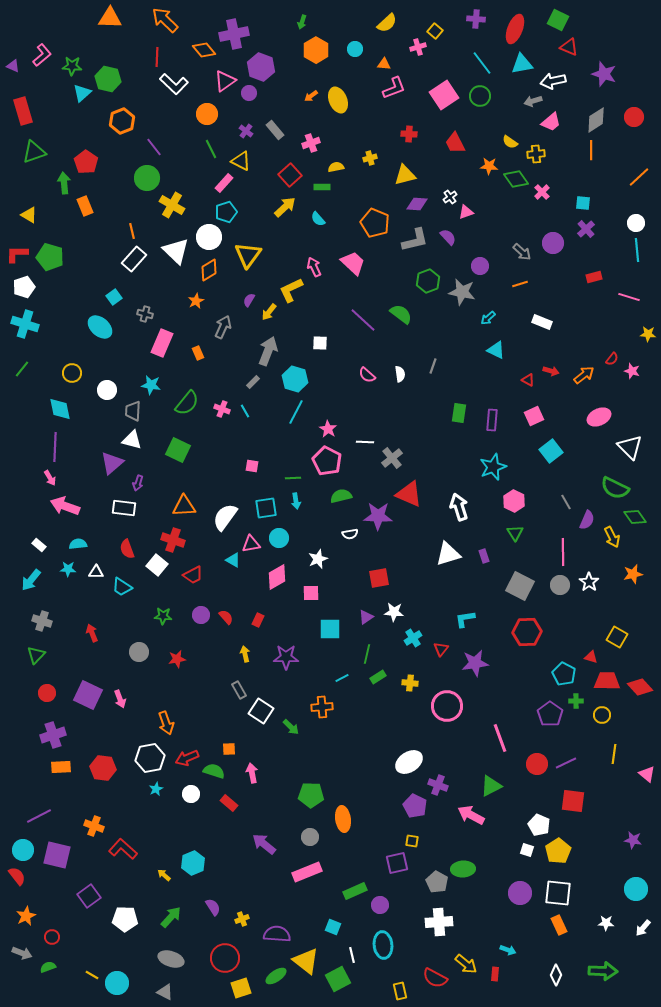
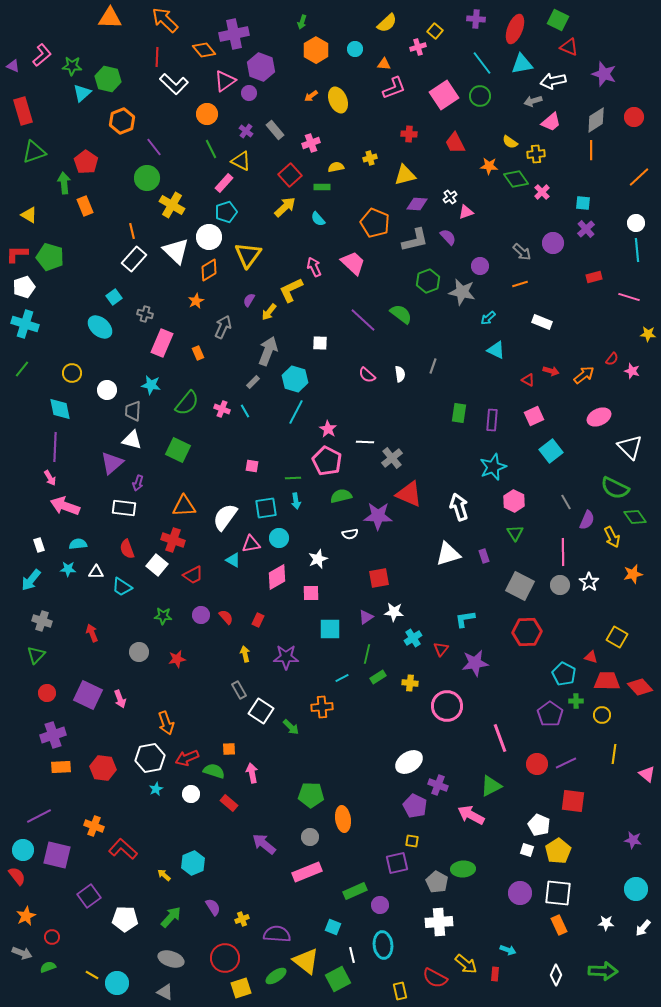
white rectangle at (39, 545): rotated 32 degrees clockwise
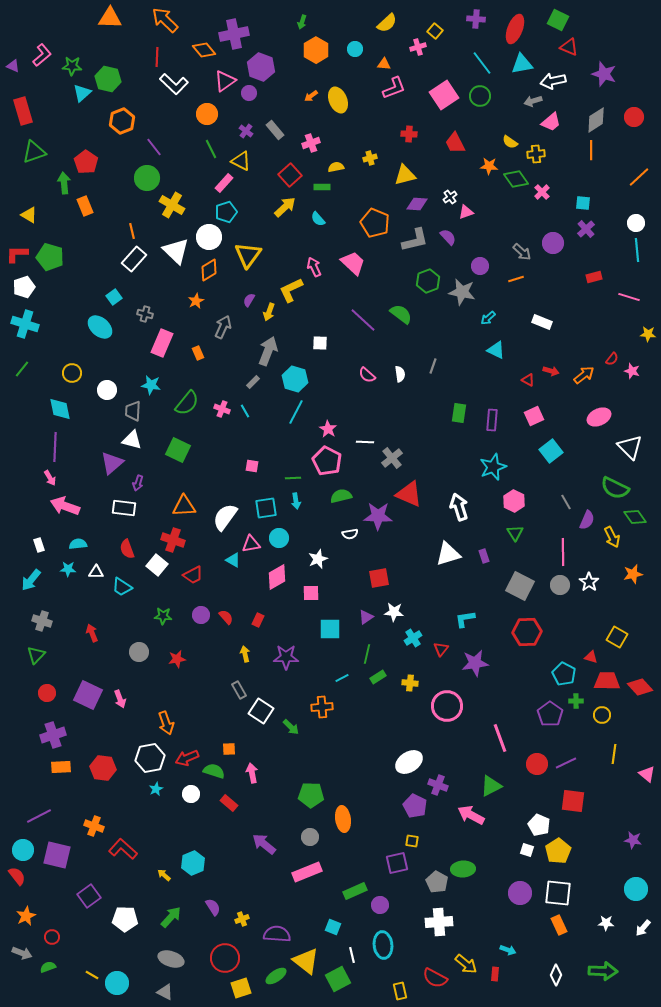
orange line at (520, 284): moved 4 px left, 5 px up
yellow arrow at (269, 312): rotated 18 degrees counterclockwise
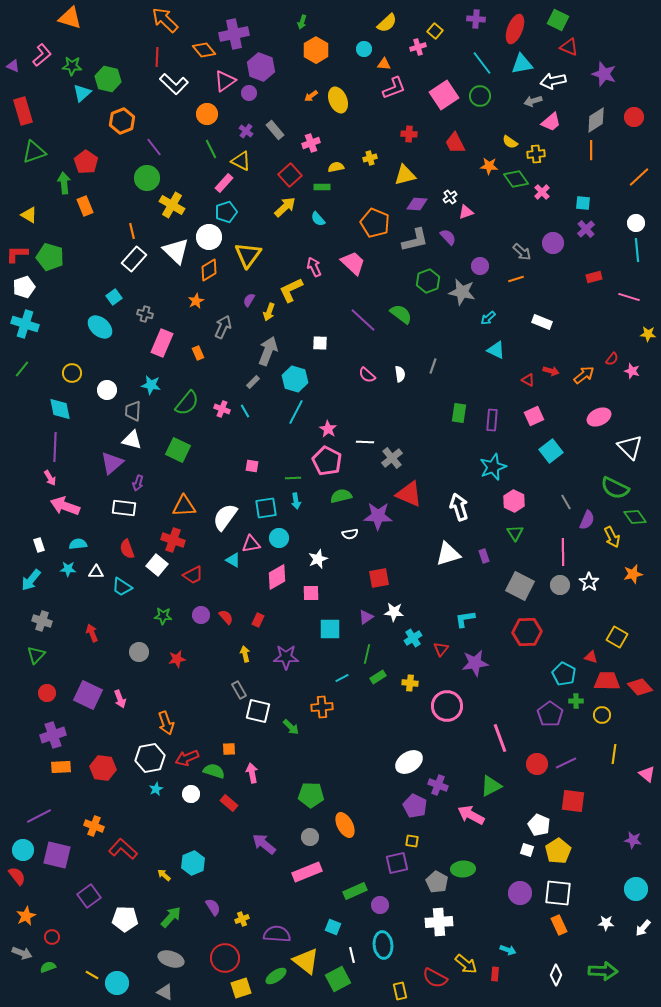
orange triangle at (110, 18): moved 40 px left; rotated 15 degrees clockwise
cyan circle at (355, 49): moved 9 px right
white square at (261, 711): moved 3 px left; rotated 20 degrees counterclockwise
orange ellipse at (343, 819): moved 2 px right, 6 px down; rotated 20 degrees counterclockwise
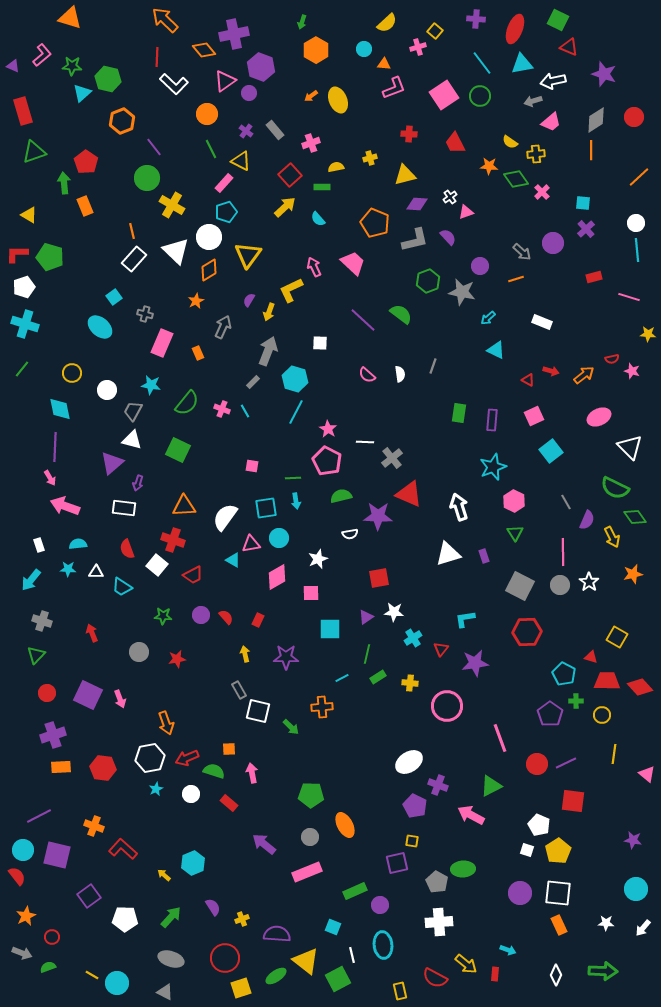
red semicircle at (612, 359): rotated 40 degrees clockwise
gray trapezoid at (133, 411): rotated 25 degrees clockwise
